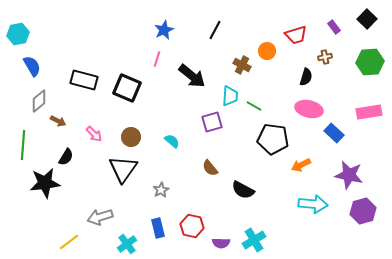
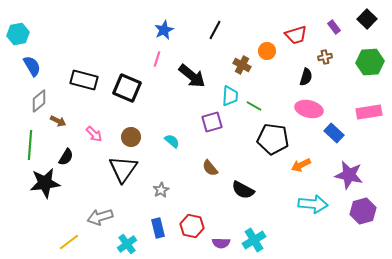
green line at (23, 145): moved 7 px right
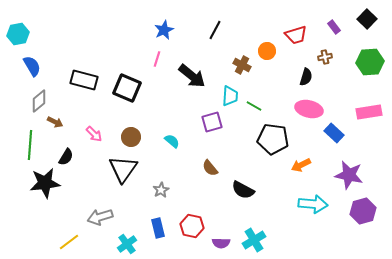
brown arrow at (58, 121): moved 3 px left, 1 px down
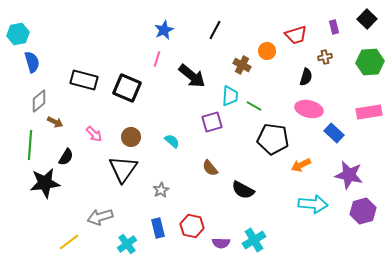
purple rectangle at (334, 27): rotated 24 degrees clockwise
blue semicircle at (32, 66): moved 4 px up; rotated 15 degrees clockwise
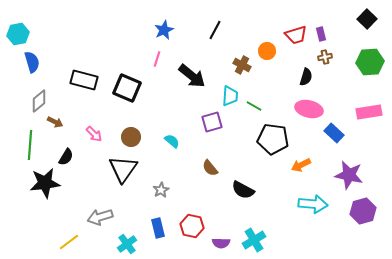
purple rectangle at (334, 27): moved 13 px left, 7 px down
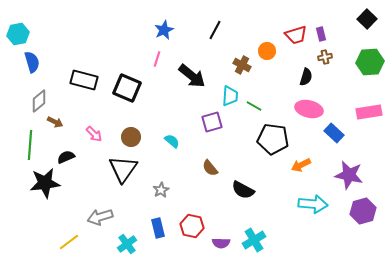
black semicircle at (66, 157): rotated 144 degrees counterclockwise
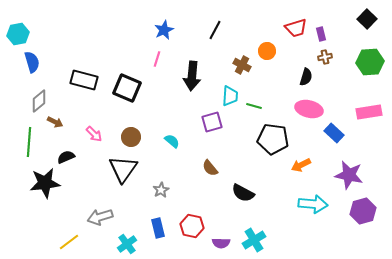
red trapezoid at (296, 35): moved 7 px up
black arrow at (192, 76): rotated 56 degrees clockwise
green line at (254, 106): rotated 14 degrees counterclockwise
green line at (30, 145): moved 1 px left, 3 px up
black semicircle at (243, 190): moved 3 px down
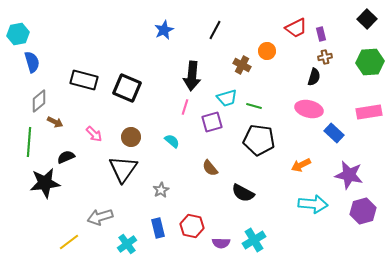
red trapezoid at (296, 28): rotated 10 degrees counterclockwise
pink line at (157, 59): moved 28 px right, 48 px down
black semicircle at (306, 77): moved 8 px right
cyan trapezoid at (230, 96): moved 3 px left, 2 px down; rotated 70 degrees clockwise
black pentagon at (273, 139): moved 14 px left, 1 px down
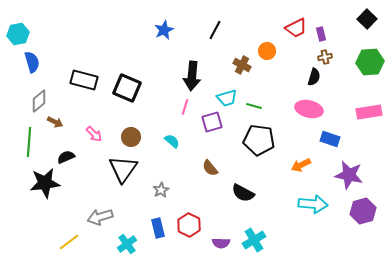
blue rectangle at (334, 133): moved 4 px left, 6 px down; rotated 24 degrees counterclockwise
red hexagon at (192, 226): moved 3 px left, 1 px up; rotated 15 degrees clockwise
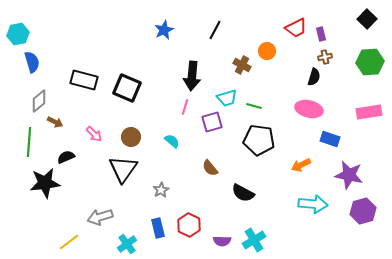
purple semicircle at (221, 243): moved 1 px right, 2 px up
